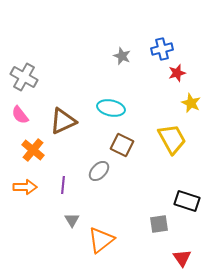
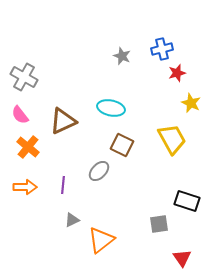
orange cross: moved 5 px left, 3 px up
gray triangle: rotated 35 degrees clockwise
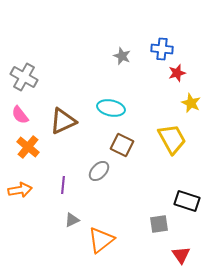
blue cross: rotated 20 degrees clockwise
orange arrow: moved 5 px left, 3 px down; rotated 10 degrees counterclockwise
red triangle: moved 1 px left, 3 px up
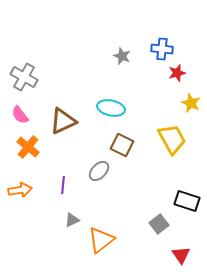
gray square: rotated 30 degrees counterclockwise
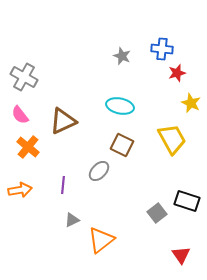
cyan ellipse: moved 9 px right, 2 px up
gray square: moved 2 px left, 11 px up
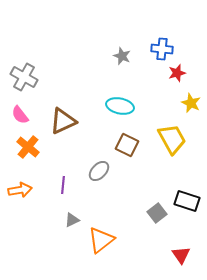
brown square: moved 5 px right
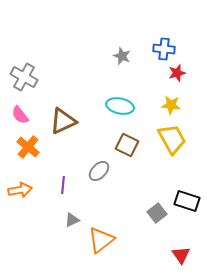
blue cross: moved 2 px right
yellow star: moved 20 px left, 2 px down; rotated 18 degrees counterclockwise
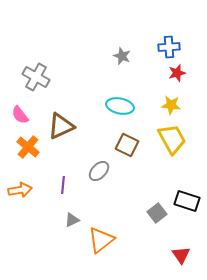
blue cross: moved 5 px right, 2 px up; rotated 10 degrees counterclockwise
gray cross: moved 12 px right
brown triangle: moved 2 px left, 5 px down
